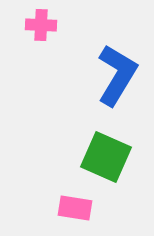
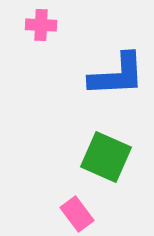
blue L-shape: rotated 56 degrees clockwise
pink rectangle: moved 2 px right, 6 px down; rotated 44 degrees clockwise
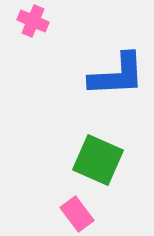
pink cross: moved 8 px left, 4 px up; rotated 20 degrees clockwise
green square: moved 8 px left, 3 px down
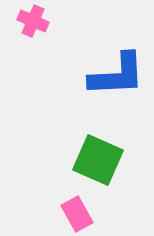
pink rectangle: rotated 8 degrees clockwise
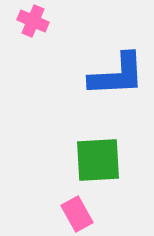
green square: rotated 27 degrees counterclockwise
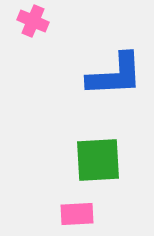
blue L-shape: moved 2 px left
pink rectangle: rotated 64 degrees counterclockwise
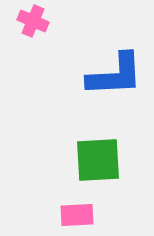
pink rectangle: moved 1 px down
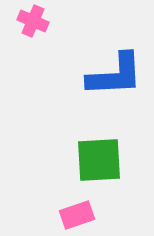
green square: moved 1 px right
pink rectangle: rotated 16 degrees counterclockwise
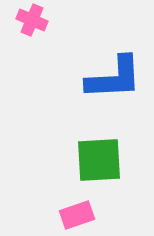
pink cross: moved 1 px left, 1 px up
blue L-shape: moved 1 px left, 3 px down
